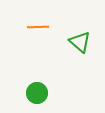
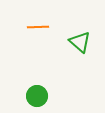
green circle: moved 3 px down
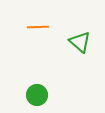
green circle: moved 1 px up
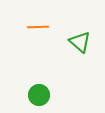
green circle: moved 2 px right
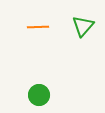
green triangle: moved 3 px right, 16 px up; rotated 30 degrees clockwise
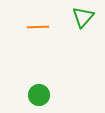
green triangle: moved 9 px up
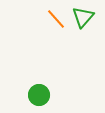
orange line: moved 18 px right, 8 px up; rotated 50 degrees clockwise
